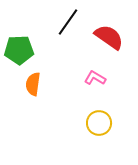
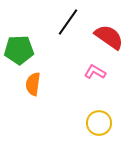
pink L-shape: moved 6 px up
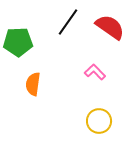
red semicircle: moved 1 px right, 10 px up
green pentagon: moved 1 px left, 8 px up
pink L-shape: rotated 15 degrees clockwise
yellow circle: moved 2 px up
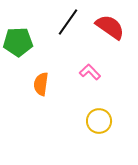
pink L-shape: moved 5 px left
orange semicircle: moved 8 px right
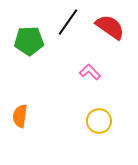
green pentagon: moved 11 px right, 1 px up
orange semicircle: moved 21 px left, 32 px down
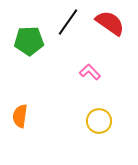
red semicircle: moved 4 px up
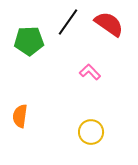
red semicircle: moved 1 px left, 1 px down
yellow circle: moved 8 px left, 11 px down
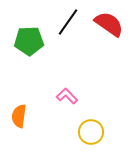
pink L-shape: moved 23 px left, 24 px down
orange semicircle: moved 1 px left
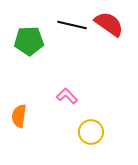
black line: moved 4 px right, 3 px down; rotated 68 degrees clockwise
